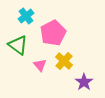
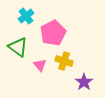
green triangle: moved 2 px down
yellow cross: rotated 24 degrees counterclockwise
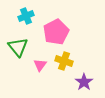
cyan cross: rotated 14 degrees clockwise
pink pentagon: moved 3 px right, 1 px up
green triangle: rotated 15 degrees clockwise
pink triangle: rotated 16 degrees clockwise
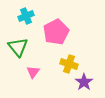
yellow cross: moved 5 px right, 3 px down
pink triangle: moved 7 px left, 7 px down
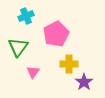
pink pentagon: moved 2 px down
green triangle: rotated 15 degrees clockwise
yellow cross: rotated 18 degrees counterclockwise
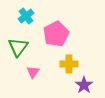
cyan cross: rotated 14 degrees counterclockwise
purple star: moved 3 px down
